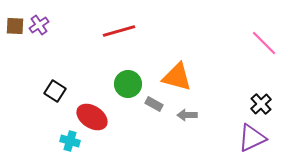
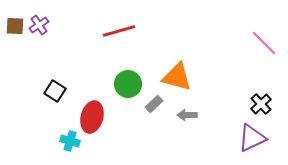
gray rectangle: rotated 72 degrees counterclockwise
red ellipse: rotated 72 degrees clockwise
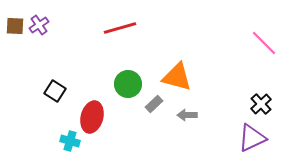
red line: moved 1 px right, 3 px up
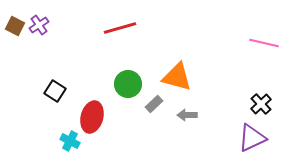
brown square: rotated 24 degrees clockwise
pink line: rotated 32 degrees counterclockwise
cyan cross: rotated 12 degrees clockwise
